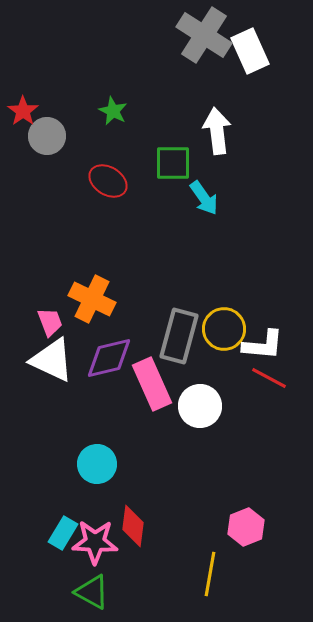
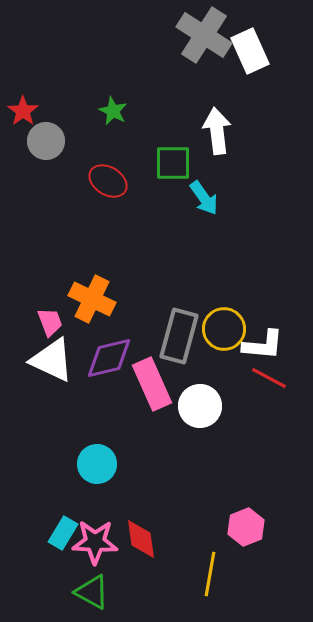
gray circle: moved 1 px left, 5 px down
red diamond: moved 8 px right, 13 px down; rotated 15 degrees counterclockwise
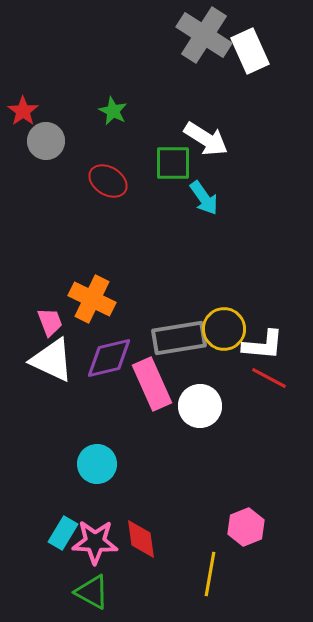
white arrow: moved 11 px left, 8 px down; rotated 129 degrees clockwise
gray rectangle: moved 2 px down; rotated 66 degrees clockwise
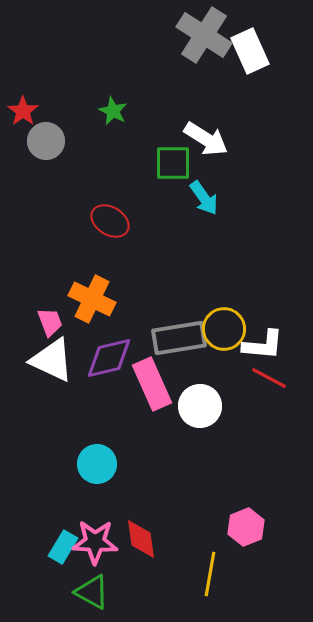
red ellipse: moved 2 px right, 40 px down
cyan rectangle: moved 14 px down
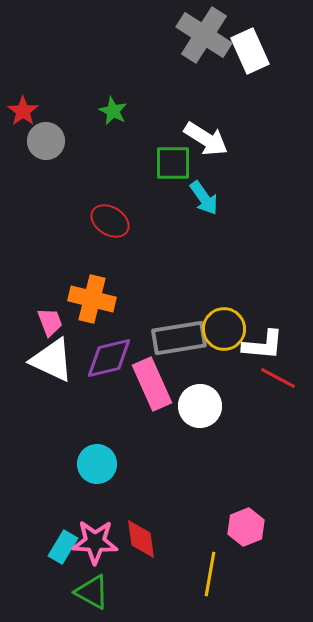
orange cross: rotated 12 degrees counterclockwise
red line: moved 9 px right
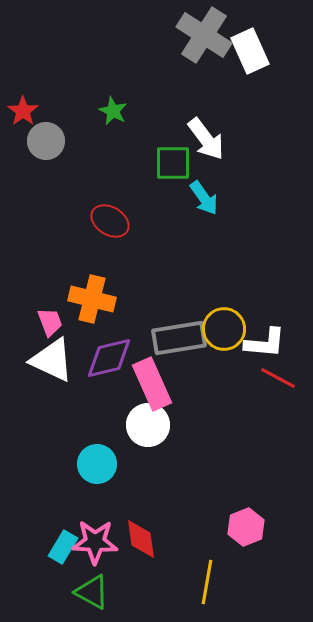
white arrow: rotated 21 degrees clockwise
white L-shape: moved 2 px right, 2 px up
white circle: moved 52 px left, 19 px down
yellow line: moved 3 px left, 8 px down
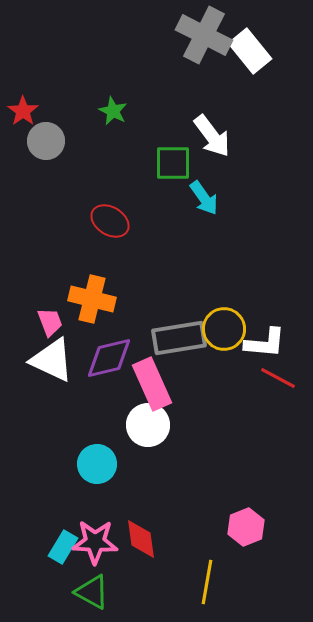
gray cross: rotated 6 degrees counterclockwise
white rectangle: rotated 15 degrees counterclockwise
white arrow: moved 6 px right, 3 px up
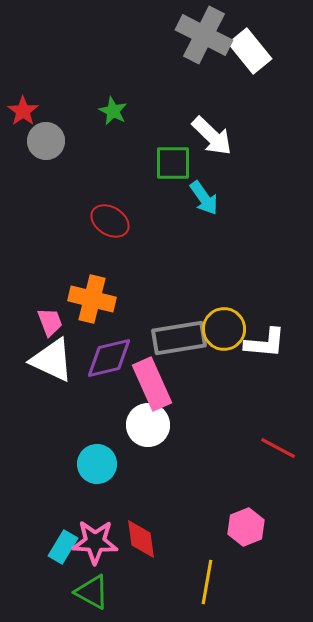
white arrow: rotated 9 degrees counterclockwise
red line: moved 70 px down
